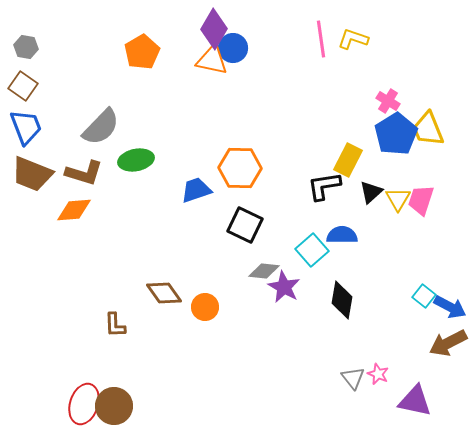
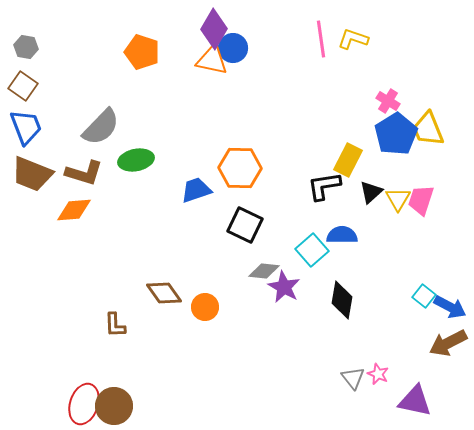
orange pentagon at (142, 52): rotated 24 degrees counterclockwise
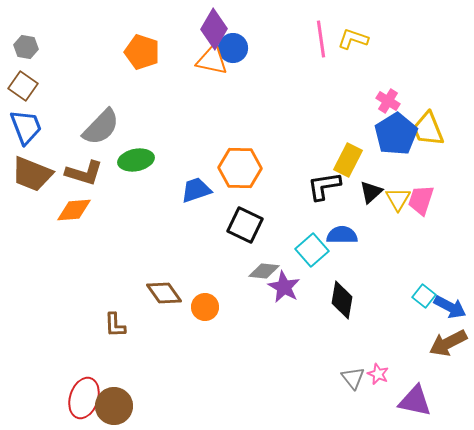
red ellipse at (84, 404): moved 6 px up
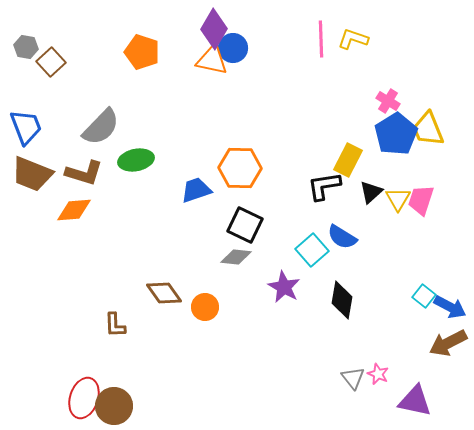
pink line at (321, 39): rotated 6 degrees clockwise
brown square at (23, 86): moved 28 px right, 24 px up; rotated 12 degrees clockwise
blue semicircle at (342, 235): moved 2 px down; rotated 148 degrees counterclockwise
gray diamond at (264, 271): moved 28 px left, 14 px up
